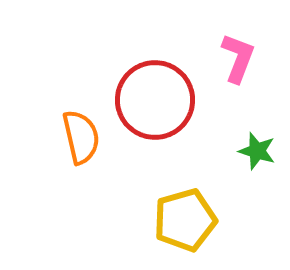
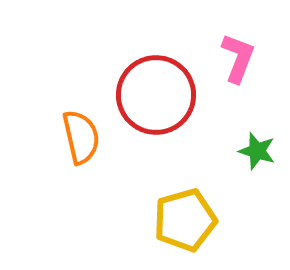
red circle: moved 1 px right, 5 px up
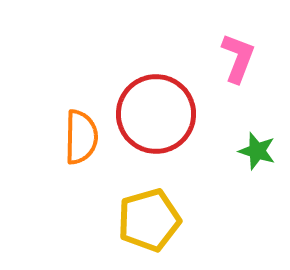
red circle: moved 19 px down
orange semicircle: rotated 14 degrees clockwise
yellow pentagon: moved 36 px left
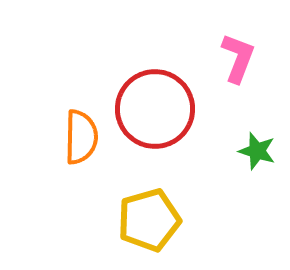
red circle: moved 1 px left, 5 px up
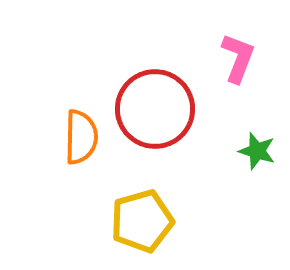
yellow pentagon: moved 7 px left, 1 px down
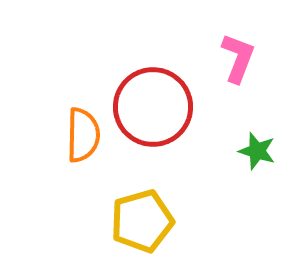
red circle: moved 2 px left, 2 px up
orange semicircle: moved 2 px right, 2 px up
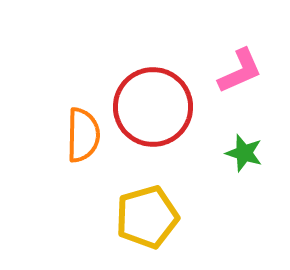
pink L-shape: moved 2 px right, 13 px down; rotated 45 degrees clockwise
green star: moved 13 px left, 2 px down
yellow pentagon: moved 5 px right, 4 px up
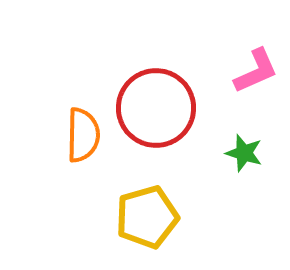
pink L-shape: moved 16 px right
red circle: moved 3 px right, 1 px down
